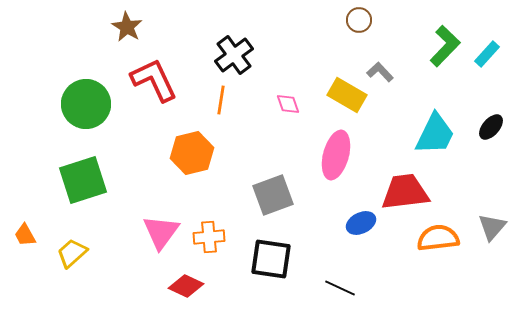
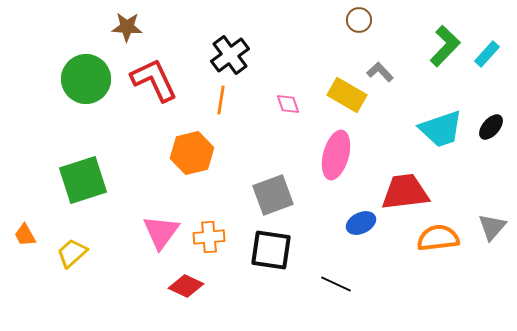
brown star: rotated 28 degrees counterclockwise
black cross: moved 4 px left
green circle: moved 25 px up
cyan trapezoid: moved 6 px right, 5 px up; rotated 45 degrees clockwise
black square: moved 9 px up
black line: moved 4 px left, 4 px up
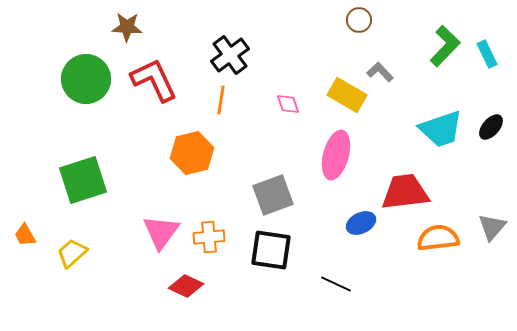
cyan rectangle: rotated 68 degrees counterclockwise
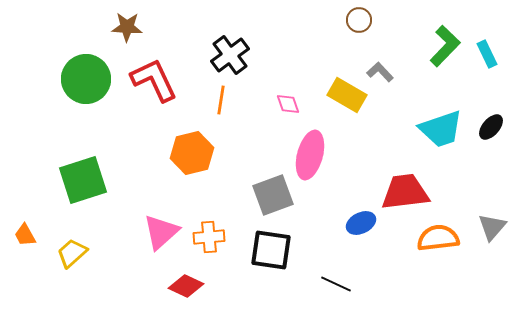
pink ellipse: moved 26 px left
pink triangle: rotated 12 degrees clockwise
